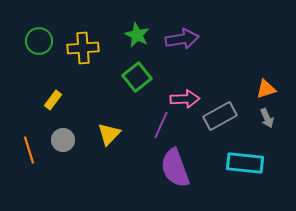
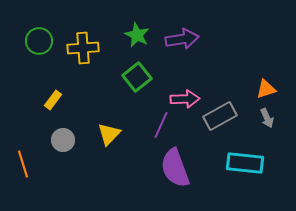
orange line: moved 6 px left, 14 px down
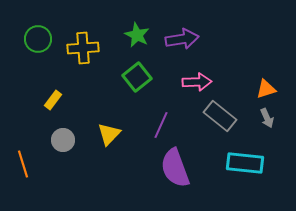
green circle: moved 1 px left, 2 px up
pink arrow: moved 12 px right, 17 px up
gray rectangle: rotated 68 degrees clockwise
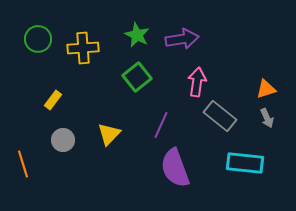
pink arrow: rotated 80 degrees counterclockwise
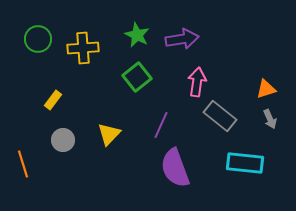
gray arrow: moved 3 px right, 1 px down
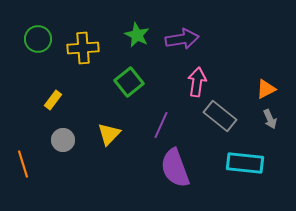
green square: moved 8 px left, 5 px down
orange triangle: rotated 10 degrees counterclockwise
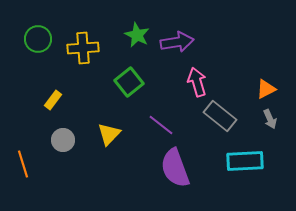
purple arrow: moved 5 px left, 3 px down
pink arrow: rotated 24 degrees counterclockwise
purple line: rotated 76 degrees counterclockwise
cyan rectangle: moved 2 px up; rotated 9 degrees counterclockwise
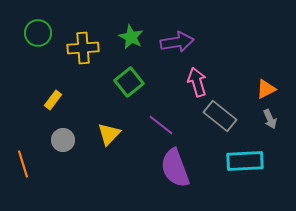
green star: moved 6 px left, 2 px down
green circle: moved 6 px up
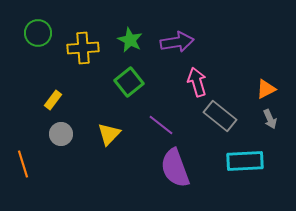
green star: moved 1 px left, 3 px down
gray circle: moved 2 px left, 6 px up
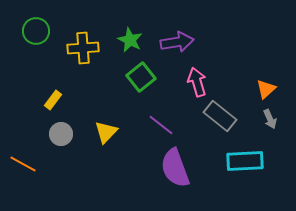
green circle: moved 2 px left, 2 px up
green square: moved 12 px right, 5 px up
orange triangle: rotated 15 degrees counterclockwise
yellow triangle: moved 3 px left, 2 px up
orange line: rotated 44 degrees counterclockwise
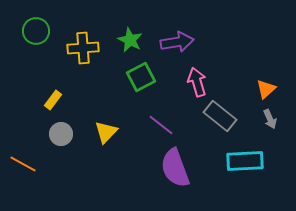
green square: rotated 12 degrees clockwise
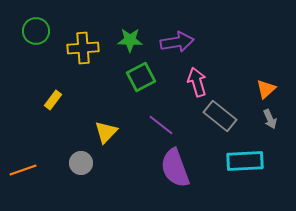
green star: rotated 25 degrees counterclockwise
gray circle: moved 20 px right, 29 px down
orange line: moved 6 px down; rotated 48 degrees counterclockwise
